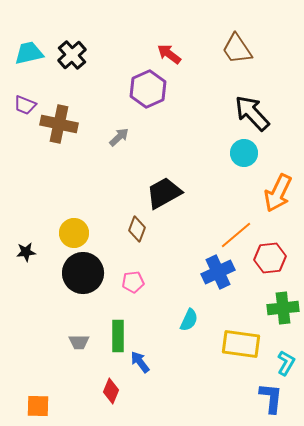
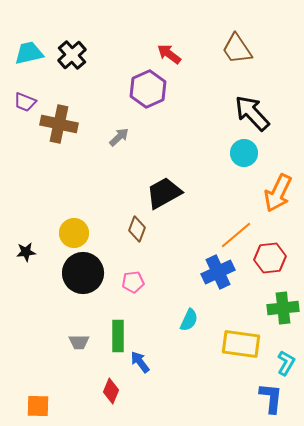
purple trapezoid: moved 3 px up
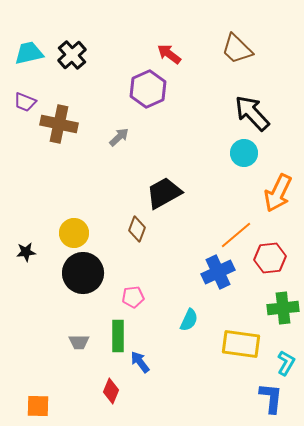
brown trapezoid: rotated 12 degrees counterclockwise
pink pentagon: moved 15 px down
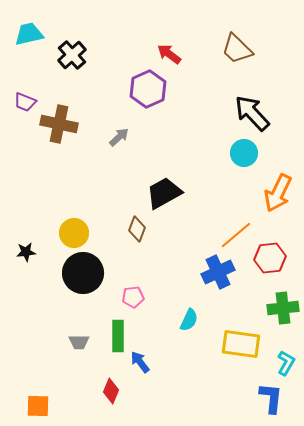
cyan trapezoid: moved 19 px up
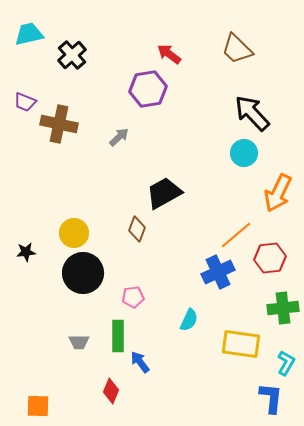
purple hexagon: rotated 15 degrees clockwise
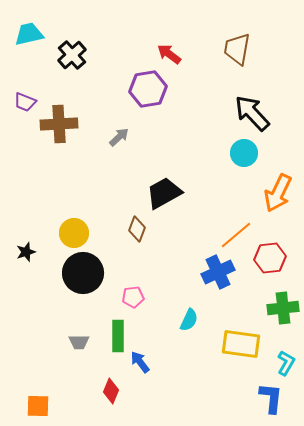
brown trapezoid: rotated 56 degrees clockwise
brown cross: rotated 15 degrees counterclockwise
black star: rotated 12 degrees counterclockwise
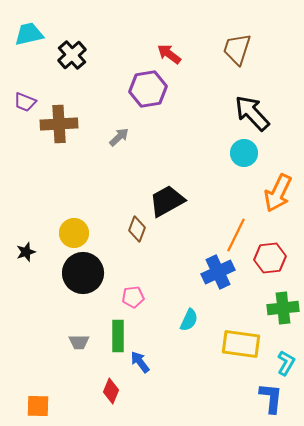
brown trapezoid: rotated 8 degrees clockwise
black trapezoid: moved 3 px right, 8 px down
orange line: rotated 24 degrees counterclockwise
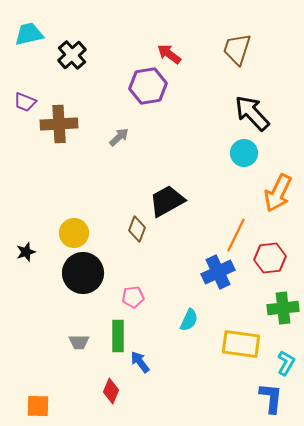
purple hexagon: moved 3 px up
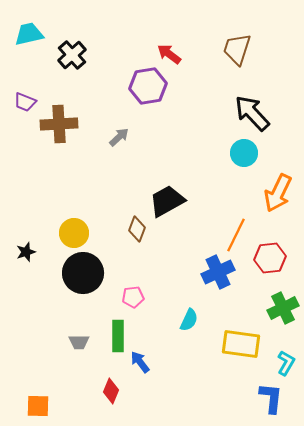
green cross: rotated 20 degrees counterclockwise
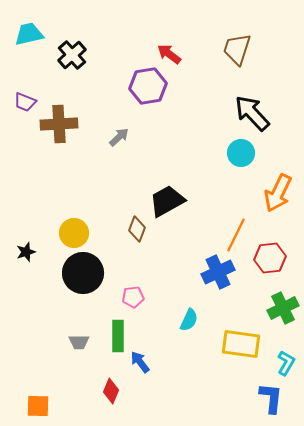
cyan circle: moved 3 px left
